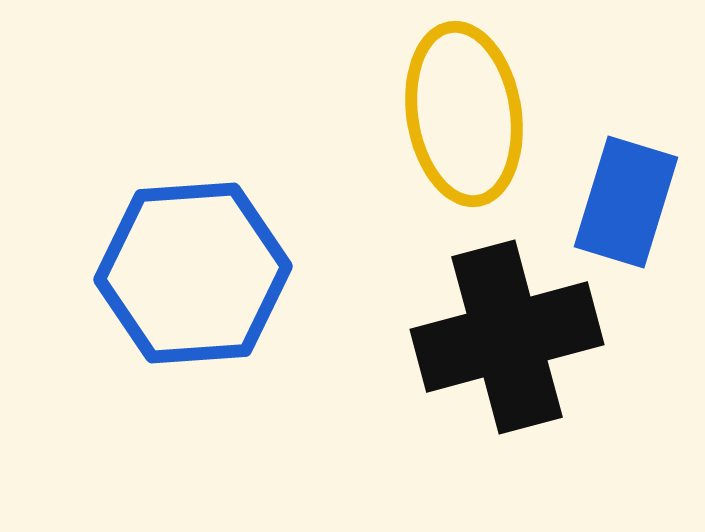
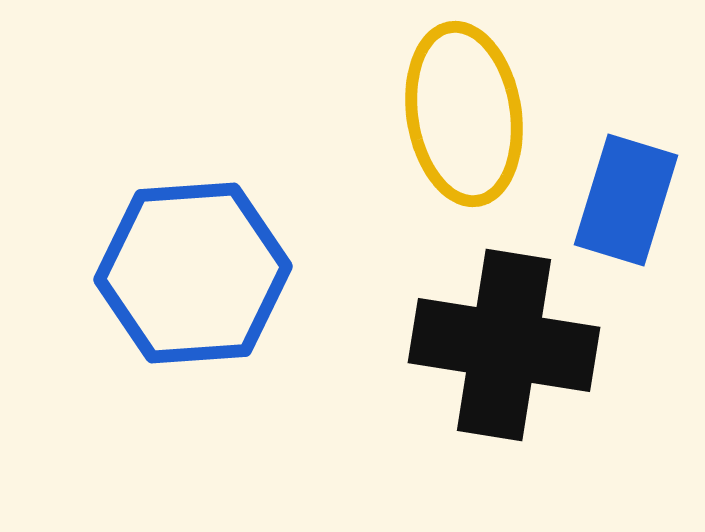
blue rectangle: moved 2 px up
black cross: moved 3 px left, 8 px down; rotated 24 degrees clockwise
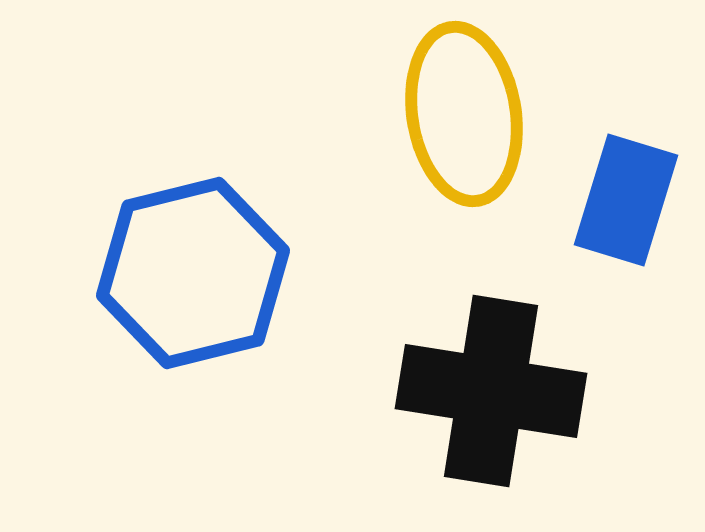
blue hexagon: rotated 10 degrees counterclockwise
black cross: moved 13 px left, 46 px down
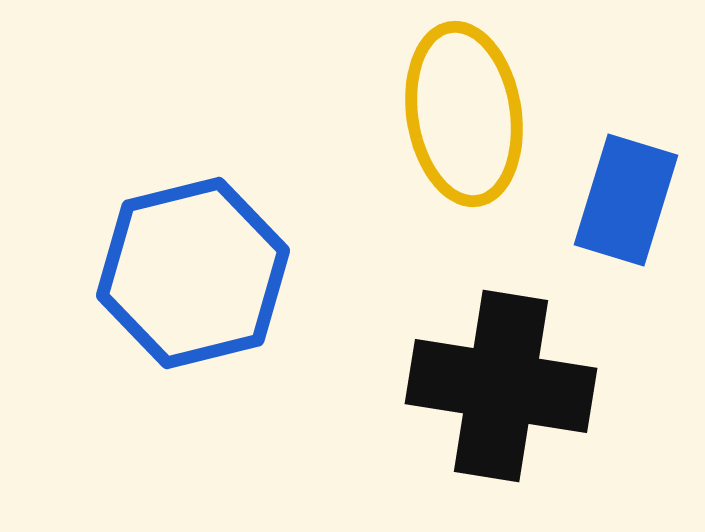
black cross: moved 10 px right, 5 px up
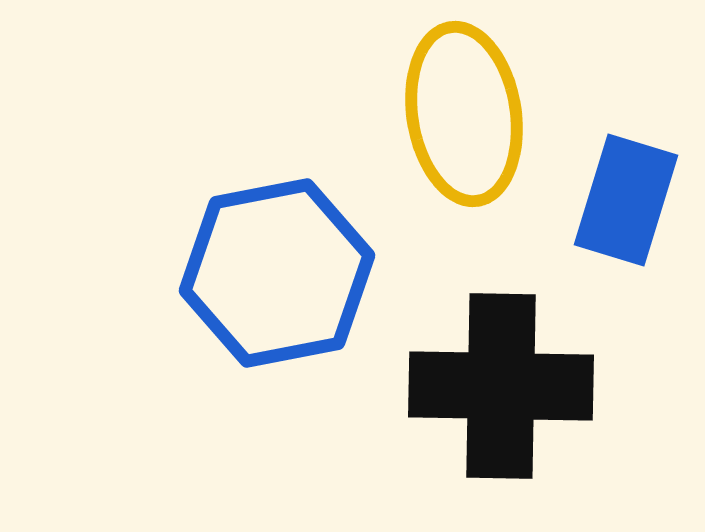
blue hexagon: moved 84 px right; rotated 3 degrees clockwise
black cross: rotated 8 degrees counterclockwise
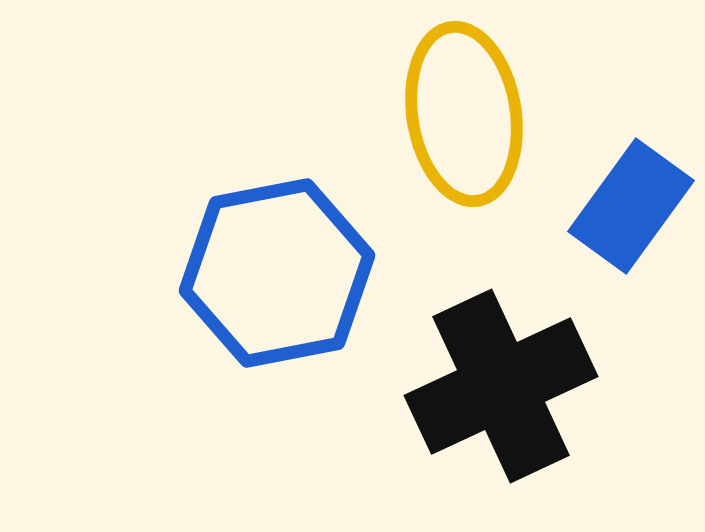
blue rectangle: moved 5 px right, 6 px down; rotated 19 degrees clockwise
black cross: rotated 26 degrees counterclockwise
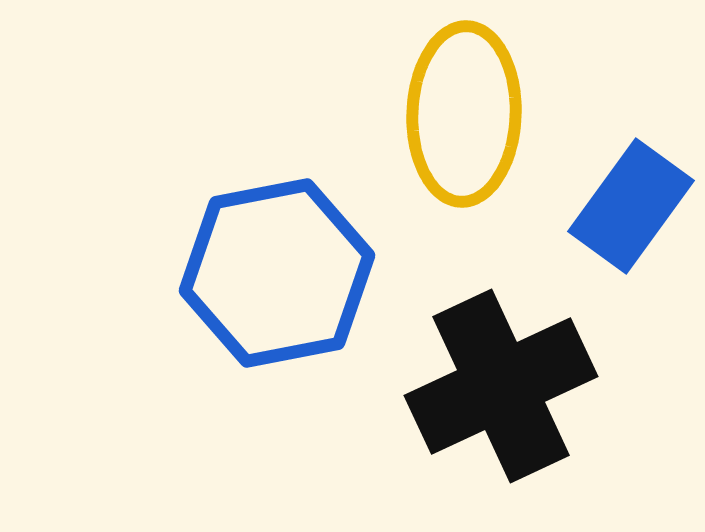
yellow ellipse: rotated 11 degrees clockwise
